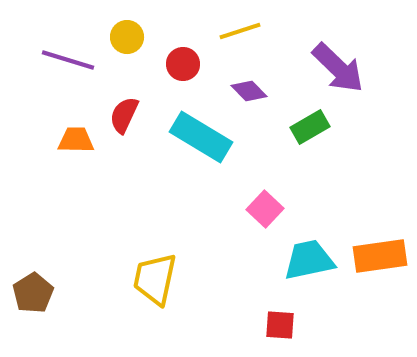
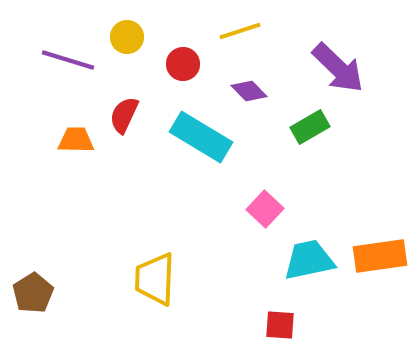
yellow trapezoid: rotated 10 degrees counterclockwise
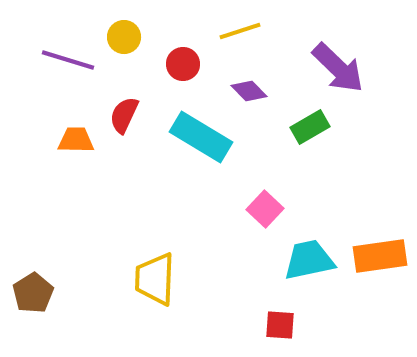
yellow circle: moved 3 px left
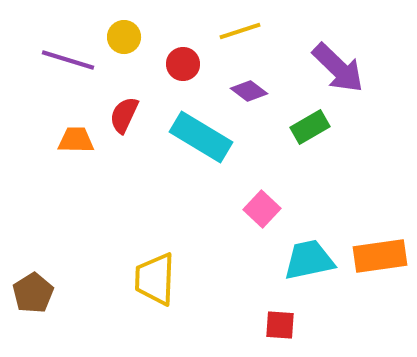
purple diamond: rotated 9 degrees counterclockwise
pink square: moved 3 px left
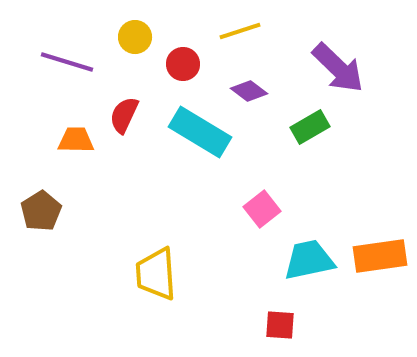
yellow circle: moved 11 px right
purple line: moved 1 px left, 2 px down
cyan rectangle: moved 1 px left, 5 px up
pink square: rotated 9 degrees clockwise
yellow trapezoid: moved 1 px right, 5 px up; rotated 6 degrees counterclockwise
brown pentagon: moved 8 px right, 82 px up
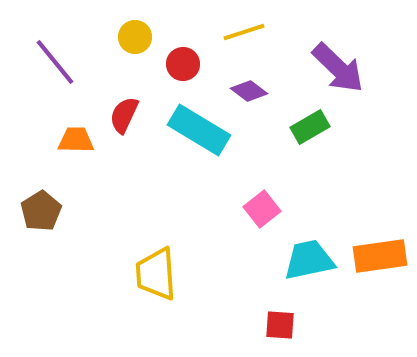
yellow line: moved 4 px right, 1 px down
purple line: moved 12 px left; rotated 34 degrees clockwise
cyan rectangle: moved 1 px left, 2 px up
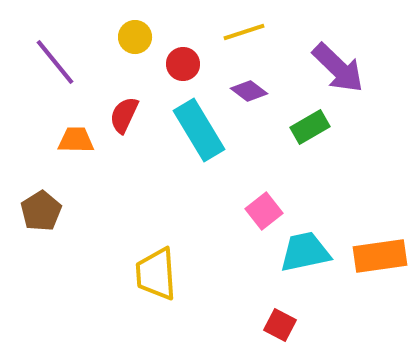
cyan rectangle: rotated 28 degrees clockwise
pink square: moved 2 px right, 2 px down
cyan trapezoid: moved 4 px left, 8 px up
red square: rotated 24 degrees clockwise
